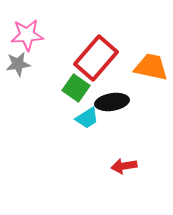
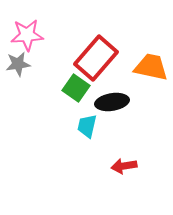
cyan trapezoid: moved 8 px down; rotated 135 degrees clockwise
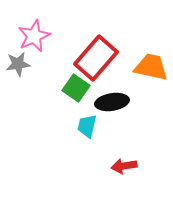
pink star: moved 7 px right, 1 px down; rotated 20 degrees counterclockwise
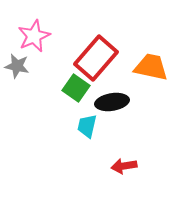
gray star: moved 1 px left, 2 px down; rotated 20 degrees clockwise
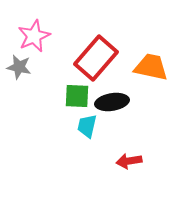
gray star: moved 2 px right, 1 px down
green square: moved 1 px right, 8 px down; rotated 32 degrees counterclockwise
red arrow: moved 5 px right, 5 px up
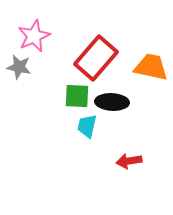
black ellipse: rotated 12 degrees clockwise
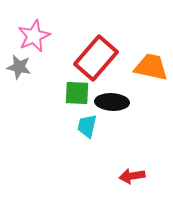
green square: moved 3 px up
red arrow: moved 3 px right, 15 px down
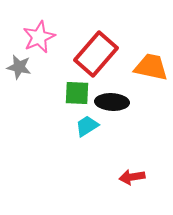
pink star: moved 5 px right, 1 px down
red rectangle: moved 4 px up
cyan trapezoid: rotated 45 degrees clockwise
red arrow: moved 1 px down
